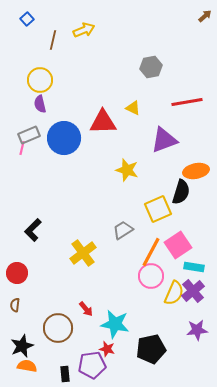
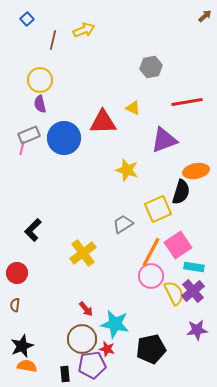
gray trapezoid: moved 6 px up
yellow semicircle: rotated 50 degrees counterclockwise
brown circle: moved 24 px right, 11 px down
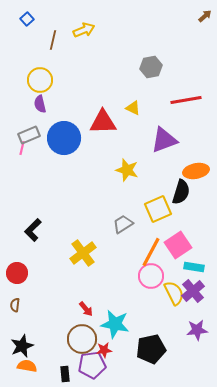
red line: moved 1 px left, 2 px up
red star: moved 3 px left, 1 px down; rotated 21 degrees counterclockwise
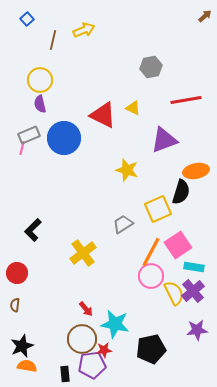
red triangle: moved 7 px up; rotated 28 degrees clockwise
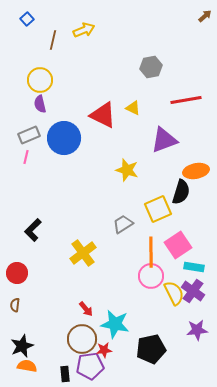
pink line: moved 4 px right, 9 px down
orange line: rotated 28 degrees counterclockwise
purple cross: rotated 15 degrees counterclockwise
purple pentagon: moved 2 px left, 1 px down
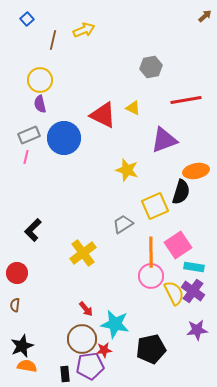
yellow square: moved 3 px left, 3 px up
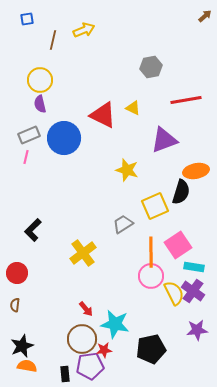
blue square: rotated 32 degrees clockwise
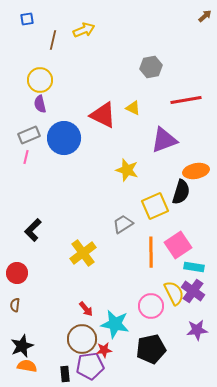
pink circle: moved 30 px down
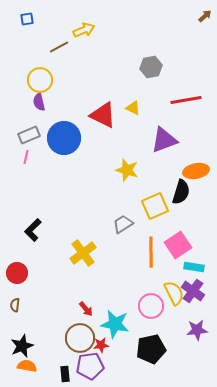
brown line: moved 6 px right, 7 px down; rotated 48 degrees clockwise
purple semicircle: moved 1 px left, 2 px up
brown circle: moved 2 px left, 1 px up
red star: moved 3 px left, 5 px up
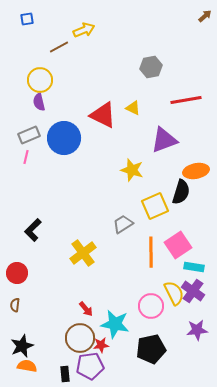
yellow star: moved 5 px right
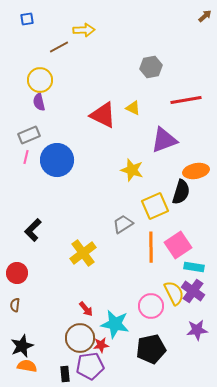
yellow arrow: rotated 20 degrees clockwise
blue circle: moved 7 px left, 22 px down
orange line: moved 5 px up
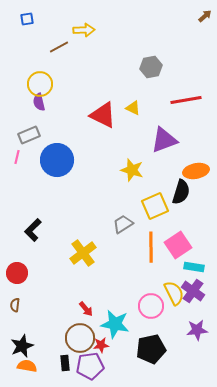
yellow circle: moved 4 px down
pink line: moved 9 px left
black rectangle: moved 11 px up
